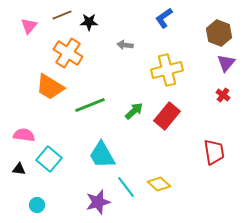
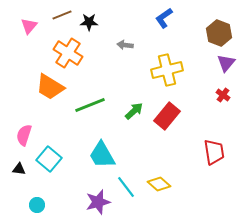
pink semicircle: rotated 80 degrees counterclockwise
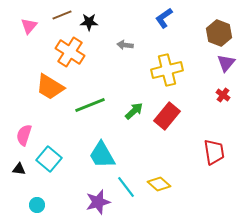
orange cross: moved 2 px right, 1 px up
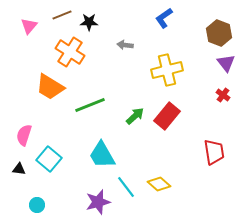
purple triangle: rotated 18 degrees counterclockwise
green arrow: moved 1 px right, 5 px down
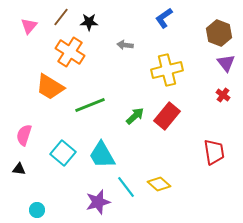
brown line: moved 1 px left, 2 px down; rotated 30 degrees counterclockwise
cyan square: moved 14 px right, 6 px up
cyan circle: moved 5 px down
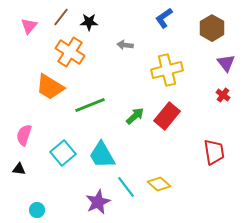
brown hexagon: moved 7 px left, 5 px up; rotated 10 degrees clockwise
cyan square: rotated 10 degrees clockwise
purple star: rotated 10 degrees counterclockwise
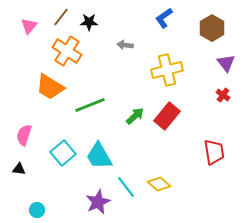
orange cross: moved 3 px left, 1 px up
cyan trapezoid: moved 3 px left, 1 px down
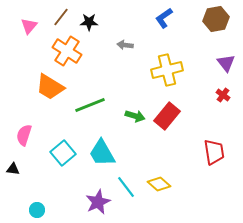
brown hexagon: moved 4 px right, 9 px up; rotated 20 degrees clockwise
green arrow: rotated 60 degrees clockwise
cyan trapezoid: moved 3 px right, 3 px up
black triangle: moved 6 px left
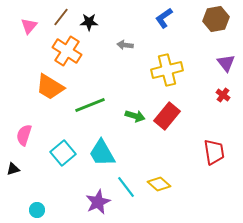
black triangle: rotated 24 degrees counterclockwise
